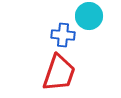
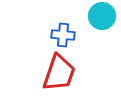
cyan circle: moved 13 px right
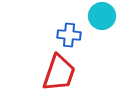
blue cross: moved 6 px right
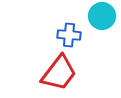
red trapezoid: rotated 18 degrees clockwise
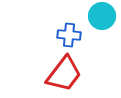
red trapezoid: moved 5 px right, 1 px down
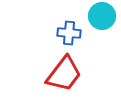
blue cross: moved 2 px up
